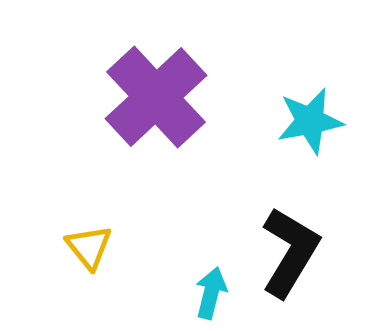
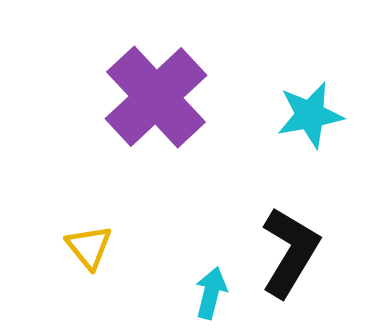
cyan star: moved 6 px up
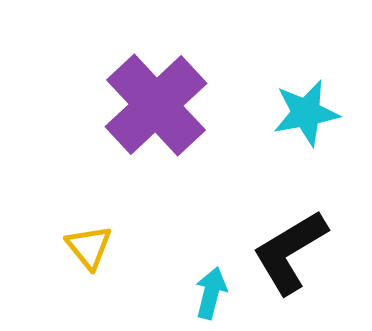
purple cross: moved 8 px down
cyan star: moved 4 px left, 2 px up
black L-shape: rotated 152 degrees counterclockwise
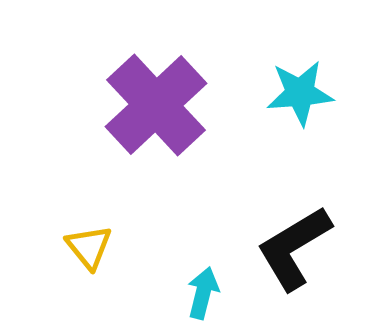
cyan star: moved 6 px left, 20 px up; rotated 6 degrees clockwise
black L-shape: moved 4 px right, 4 px up
cyan arrow: moved 8 px left
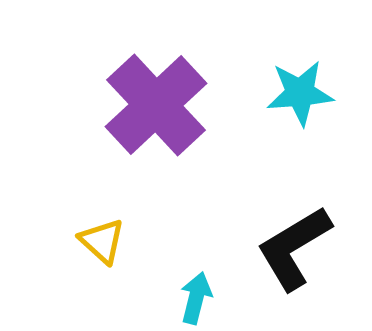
yellow triangle: moved 13 px right, 6 px up; rotated 9 degrees counterclockwise
cyan arrow: moved 7 px left, 5 px down
